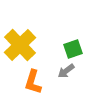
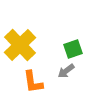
orange L-shape: rotated 25 degrees counterclockwise
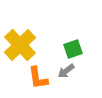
orange L-shape: moved 5 px right, 4 px up
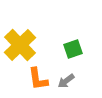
gray arrow: moved 10 px down
orange L-shape: moved 1 px down
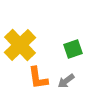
orange L-shape: moved 1 px up
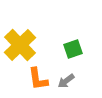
orange L-shape: moved 1 px down
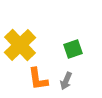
gray arrow: rotated 30 degrees counterclockwise
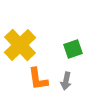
gray arrow: rotated 12 degrees counterclockwise
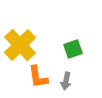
orange L-shape: moved 2 px up
